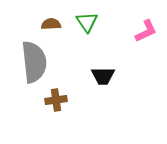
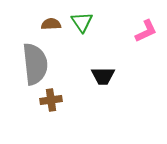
green triangle: moved 5 px left
gray semicircle: moved 1 px right, 2 px down
brown cross: moved 5 px left
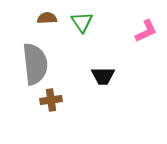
brown semicircle: moved 4 px left, 6 px up
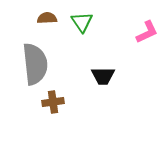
pink L-shape: moved 1 px right, 1 px down
brown cross: moved 2 px right, 2 px down
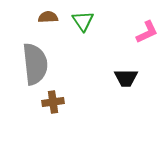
brown semicircle: moved 1 px right, 1 px up
green triangle: moved 1 px right, 1 px up
black trapezoid: moved 23 px right, 2 px down
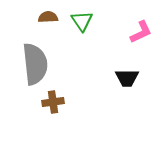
green triangle: moved 1 px left
pink L-shape: moved 6 px left
black trapezoid: moved 1 px right
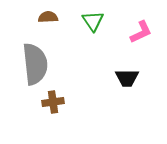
green triangle: moved 11 px right
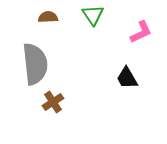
green triangle: moved 6 px up
black trapezoid: rotated 60 degrees clockwise
brown cross: rotated 25 degrees counterclockwise
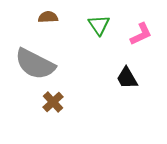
green triangle: moved 6 px right, 10 px down
pink L-shape: moved 2 px down
gray semicircle: rotated 123 degrees clockwise
brown cross: rotated 10 degrees counterclockwise
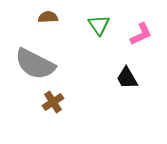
brown cross: rotated 10 degrees clockwise
